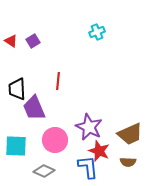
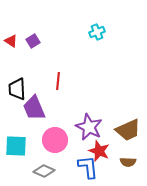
brown trapezoid: moved 2 px left, 4 px up
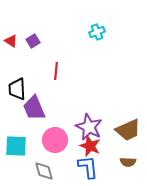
red line: moved 2 px left, 10 px up
red star: moved 9 px left, 5 px up
gray diamond: rotated 50 degrees clockwise
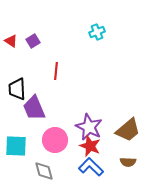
brown trapezoid: rotated 16 degrees counterclockwise
blue L-shape: moved 3 px right; rotated 40 degrees counterclockwise
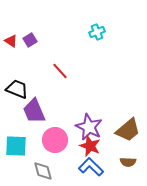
purple square: moved 3 px left, 1 px up
red line: moved 4 px right; rotated 48 degrees counterclockwise
black trapezoid: rotated 115 degrees clockwise
purple trapezoid: moved 3 px down
gray diamond: moved 1 px left
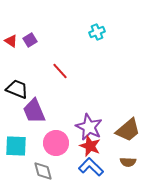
pink circle: moved 1 px right, 3 px down
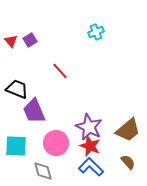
cyan cross: moved 1 px left
red triangle: rotated 16 degrees clockwise
brown semicircle: rotated 133 degrees counterclockwise
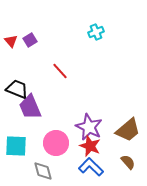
purple trapezoid: moved 4 px left, 4 px up
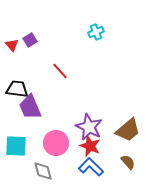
red triangle: moved 1 px right, 4 px down
black trapezoid: rotated 15 degrees counterclockwise
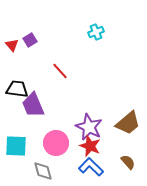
purple trapezoid: moved 3 px right, 2 px up
brown trapezoid: moved 7 px up
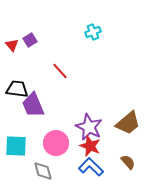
cyan cross: moved 3 px left
